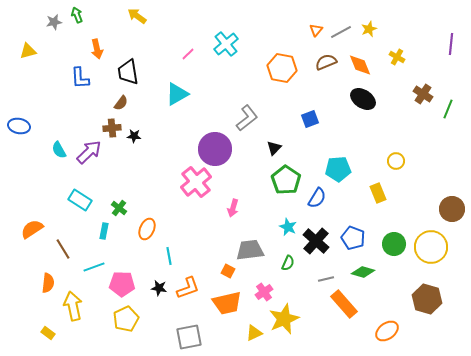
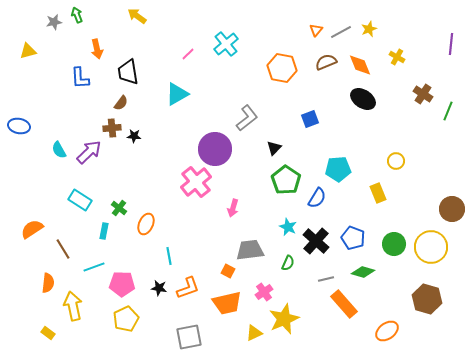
green line at (448, 109): moved 2 px down
orange ellipse at (147, 229): moved 1 px left, 5 px up
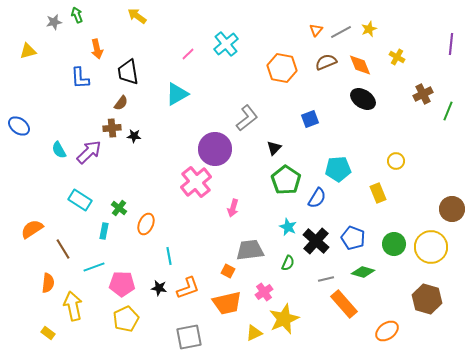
brown cross at (423, 94): rotated 30 degrees clockwise
blue ellipse at (19, 126): rotated 25 degrees clockwise
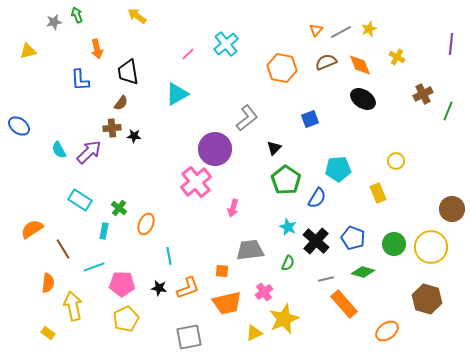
blue L-shape at (80, 78): moved 2 px down
orange square at (228, 271): moved 6 px left; rotated 24 degrees counterclockwise
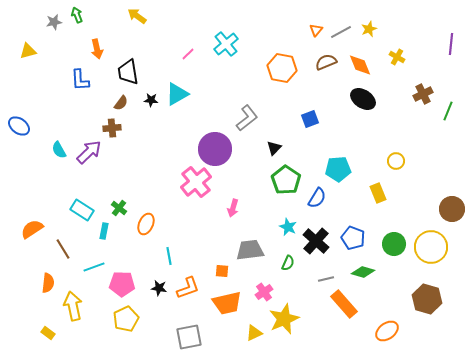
black star at (134, 136): moved 17 px right, 36 px up
cyan rectangle at (80, 200): moved 2 px right, 10 px down
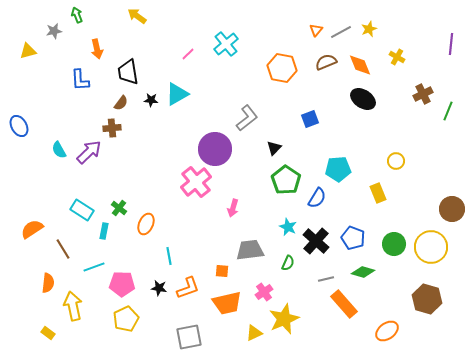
gray star at (54, 22): moved 9 px down
blue ellipse at (19, 126): rotated 25 degrees clockwise
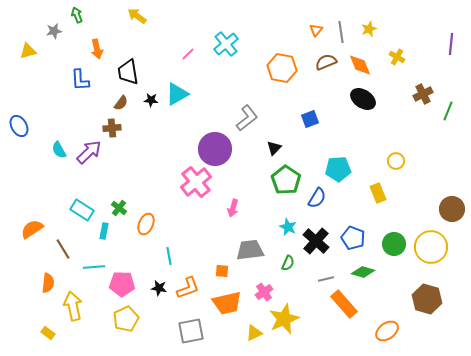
gray line at (341, 32): rotated 70 degrees counterclockwise
cyan line at (94, 267): rotated 15 degrees clockwise
gray square at (189, 337): moved 2 px right, 6 px up
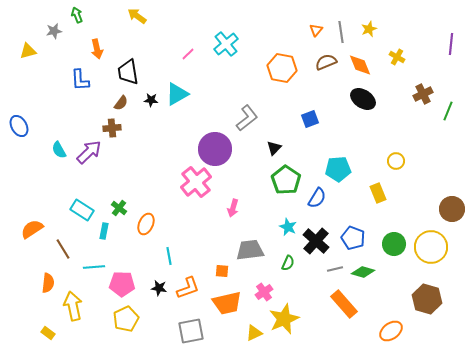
gray line at (326, 279): moved 9 px right, 10 px up
orange ellipse at (387, 331): moved 4 px right
